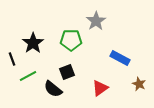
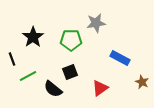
gray star: moved 2 px down; rotated 24 degrees clockwise
black star: moved 6 px up
black square: moved 3 px right
brown star: moved 3 px right, 2 px up
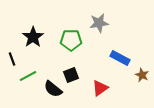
gray star: moved 3 px right
black square: moved 1 px right, 3 px down
brown star: moved 7 px up
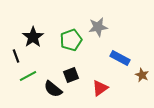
gray star: moved 1 px left, 4 px down
green pentagon: rotated 20 degrees counterclockwise
black line: moved 4 px right, 3 px up
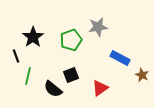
green line: rotated 48 degrees counterclockwise
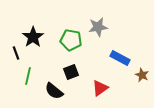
green pentagon: rotated 30 degrees clockwise
black line: moved 3 px up
black square: moved 3 px up
black semicircle: moved 1 px right, 2 px down
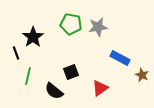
green pentagon: moved 16 px up
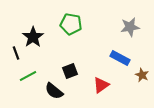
gray star: moved 32 px right
black square: moved 1 px left, 1 px up
green line: rotated 48 degrees clockwise
red triangle: moved 1 px right, 3 px up
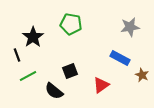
black line: moved 1 px right, 2 px down
